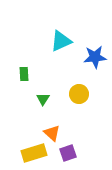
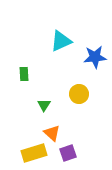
green triangle: moved 1 px right, 6 px down
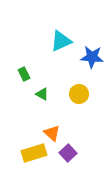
blue star: moved 3 px left; rotated 10 degrees clockwise
green rectangle: rotated 24 degrees counterclockwise
green triangle: moved 2 px left, 11 px up; rotated 32 degrees counterclockwise
purple square: rotated 24 degrees counterclockwise
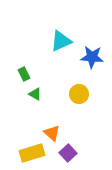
green triangle: moved 7 px left
yellow rectangle: moved 2 px left
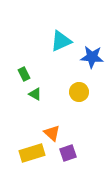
yellow circle: moved 2 px up
purple square: rotated 24 degrees clockwise
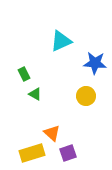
blue star: moved 3 px right, 6 px down
yellow circle: moved 7 px right, 4 px down
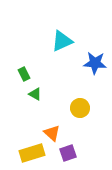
cyan triangle: moved 1 px right
yellow circle: moved 6 px left, 12 px down
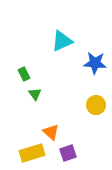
green triangle: rotated 24 degrees clockwise
yellow circle: moved 16 px right, 3 px up
orange triangle: moved 1 px left, 1 px up
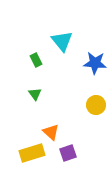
cyan triangle: rotated 45 degrees counterclockwise
green rectangle: moved 12 px right, 14 px up
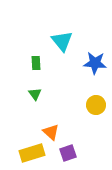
green rectangle: moved 3 px down; rotated 24 degrees clockwise
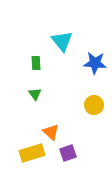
yellow circle: moved 2 px left
